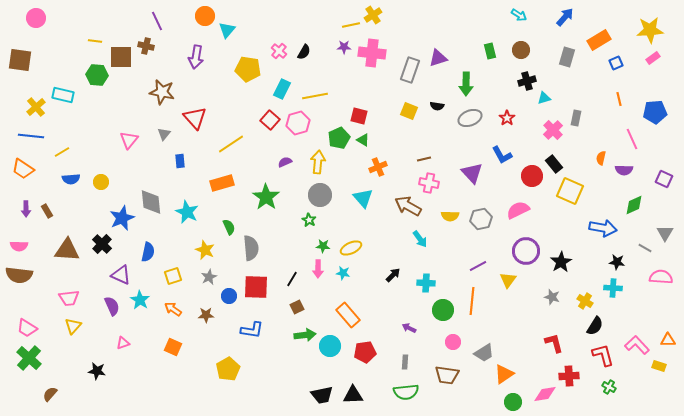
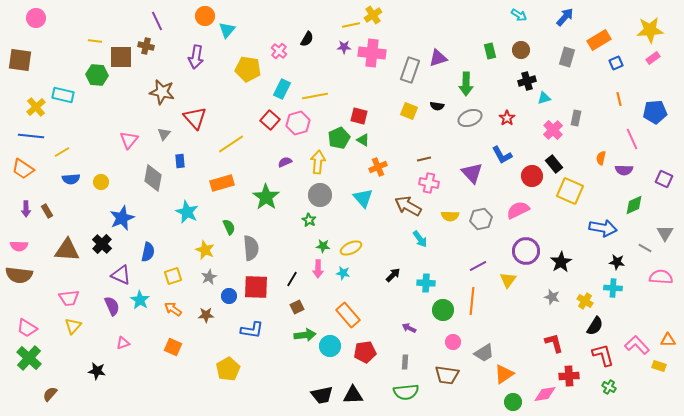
black semicircle at (304, 52): moved 3 px right, 13 px up
gray diamond at (151, 202): moved 2 px right, 24 px up; rotated 16 degrees clockwise
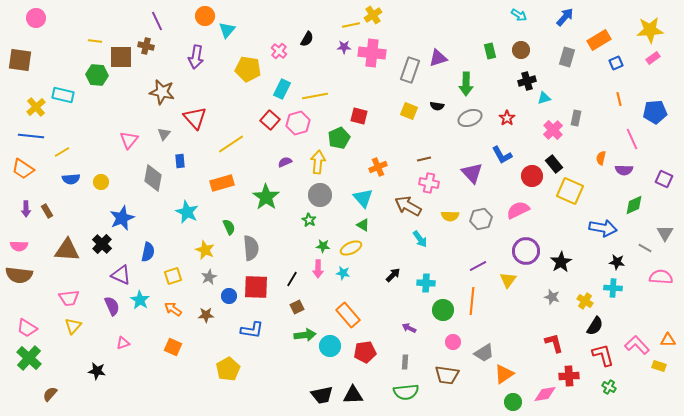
green triangle at (363, 140): moved 85 px down
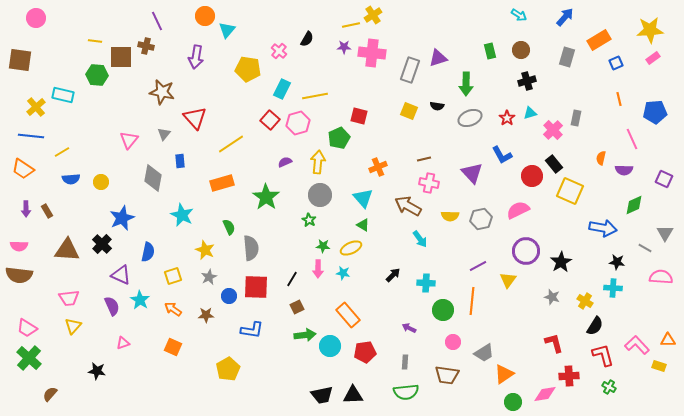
cyan triangle at (544, 98): moved 14 px left, 15 px down
cyan star at (187, 212): moved 5 px left, 3 px down
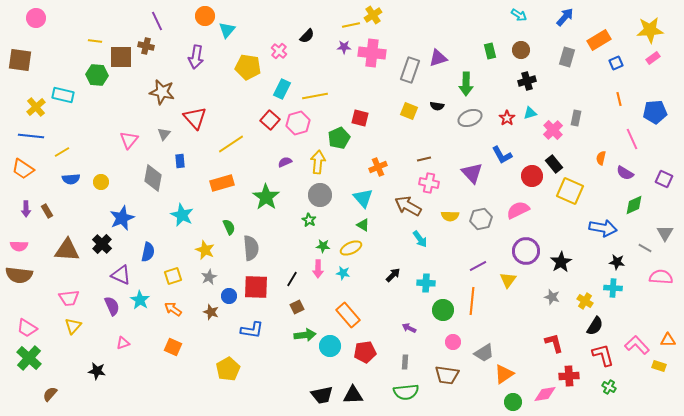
black semicircle at (307, 39): moved 3 px up; rotated 14 degrees clockwise
yellow pentagon at (248, 69): moved 2 px up
red square at (359, 116): moved 1 px right, 2 px down
purple semicircle at (624, 170): moved 1 px right, 3 px down; rotated 30 degrees clockwise
brown star at (206, 315): moved 5 px right, 3 px up; rotated 21 degrees clockwise
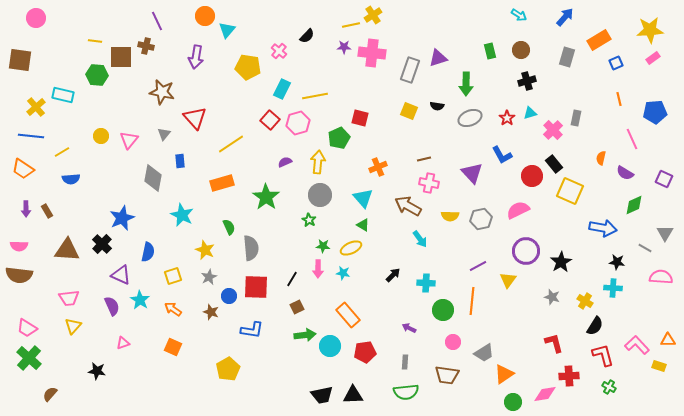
yellow circle at (101, 182): moved 46 px up
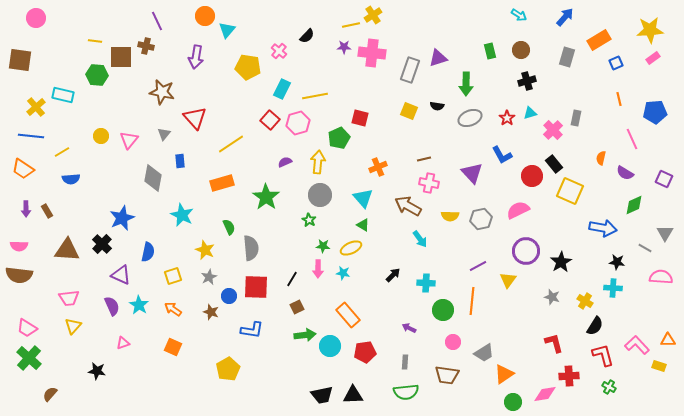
cyan star at (140, 300): moved 1 px left, 5 px down
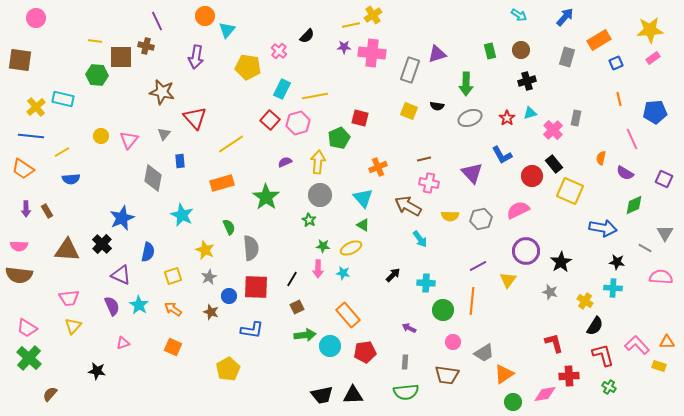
purple triangle at (438, 58): moved 1 px left, 4 px up
cyan rectangle at (63, 95): moved 4 px down
gray star at (552, 297): moved 2 px left, 5 px up
orange triangle at (668, 340): moved 1 px left, 2 px down
